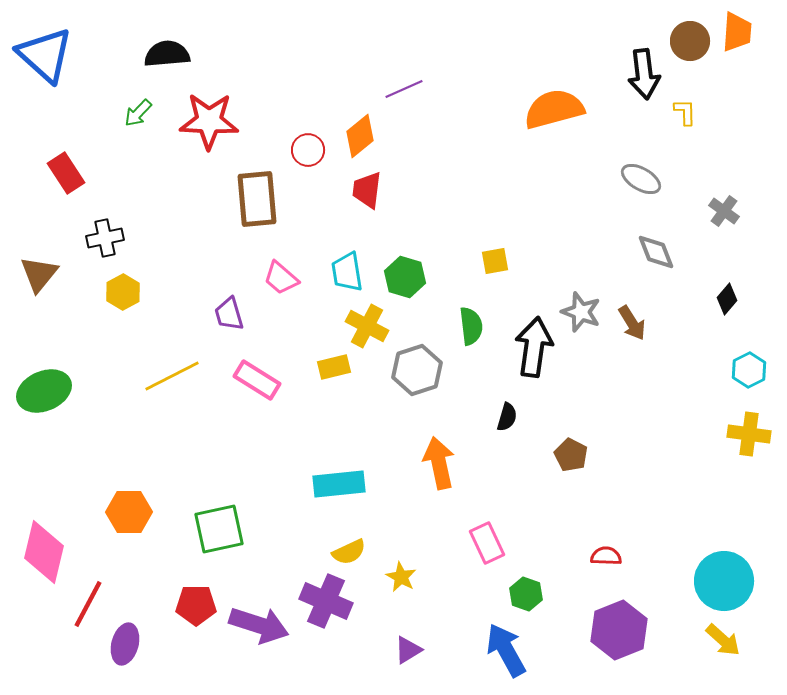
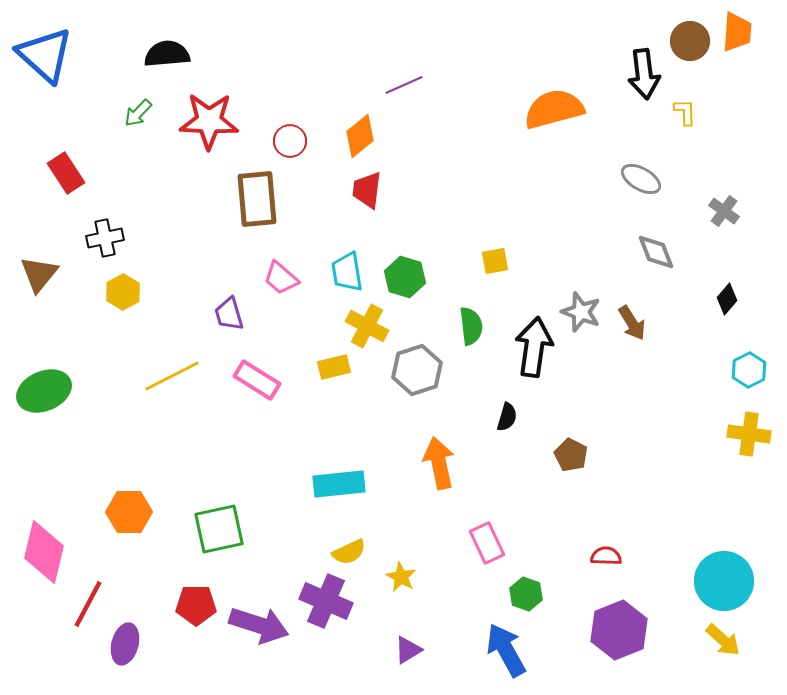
purple line at (404, 89): moved 4 px up
red circle at (308, 150): moved 18 px left, 9 px up
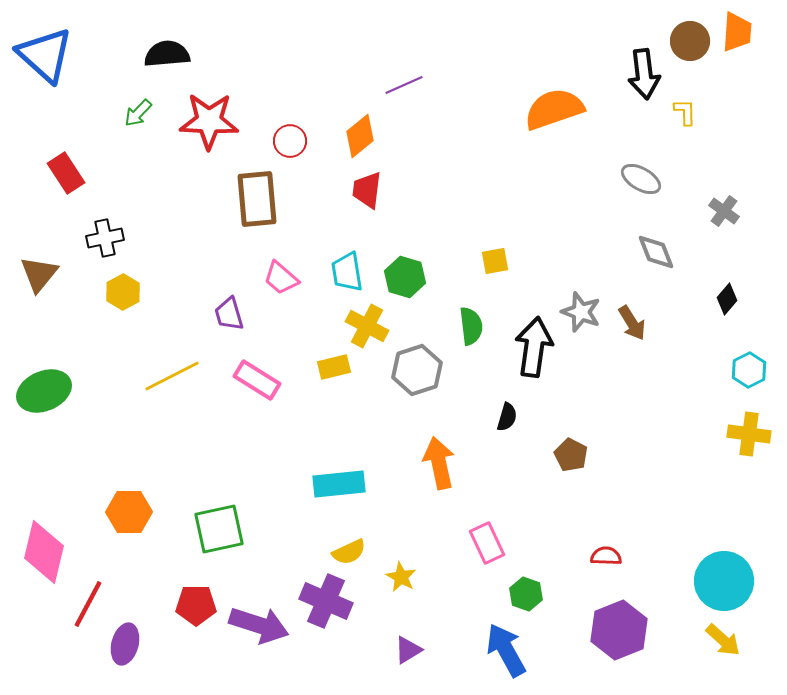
orange semicircle at (554, 109): rotated 4 degrees counterclockwise
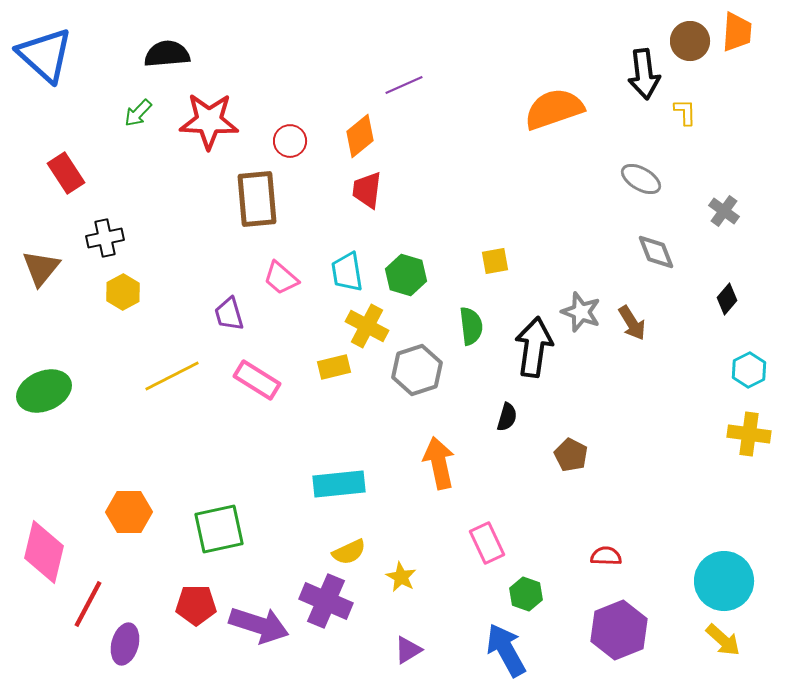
brown triangle at (39, 274): moved 2 px right, 6 px up
green hexagon at (405, 277): moved 1 px right, 2 px up
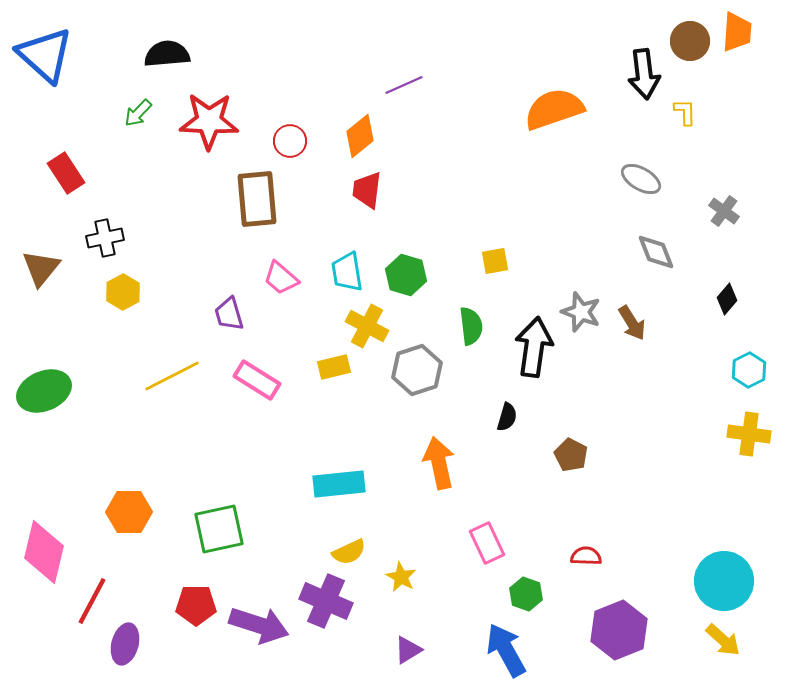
red semicircle at (606, 556): moved 20 px left
red line at (88, 604): moved 4 px right, 3 px up
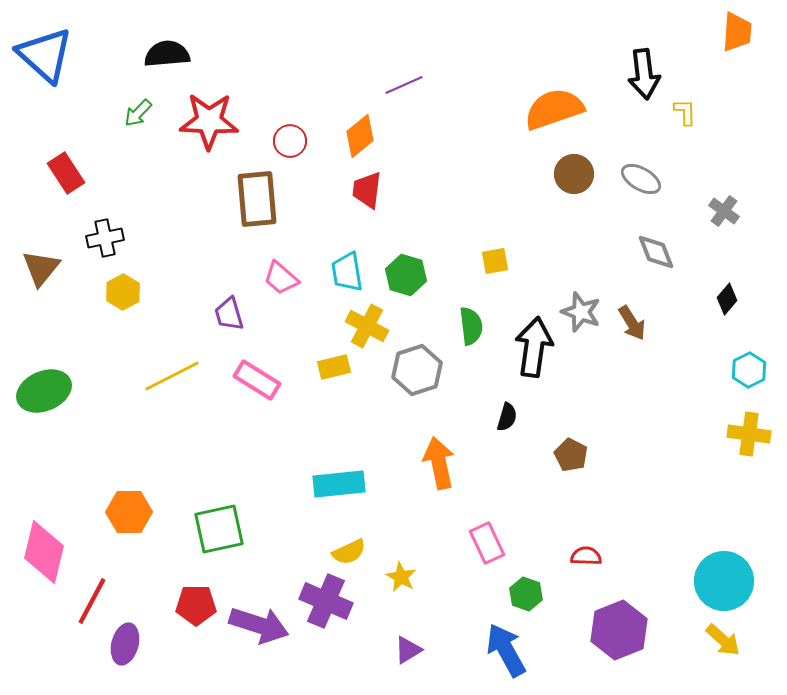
brown circle at (690, 41): moved 116 px left, 133 px down
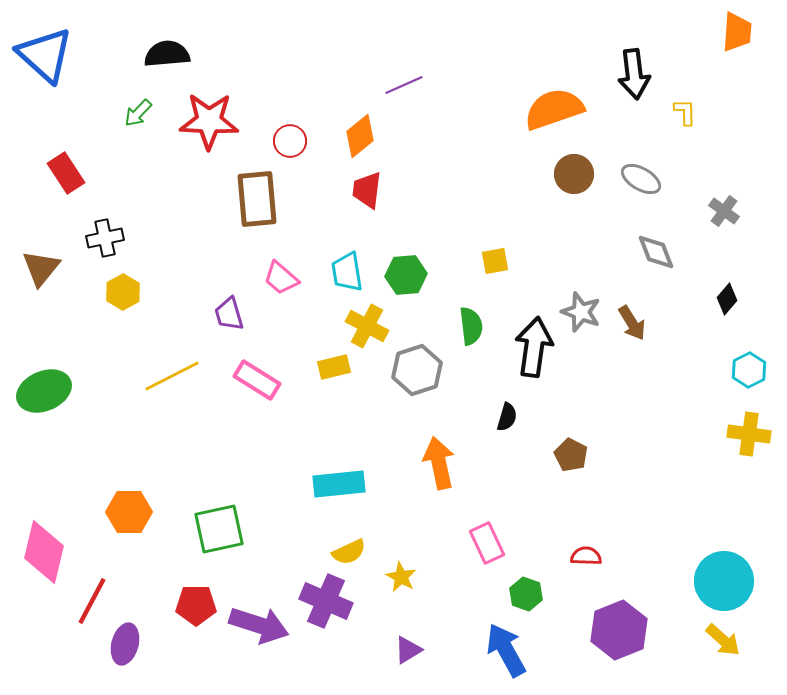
black arrow at (644, 74): moved 10 px left
green hexagon at (406, 275): rotated 21 degrees counterclockwise
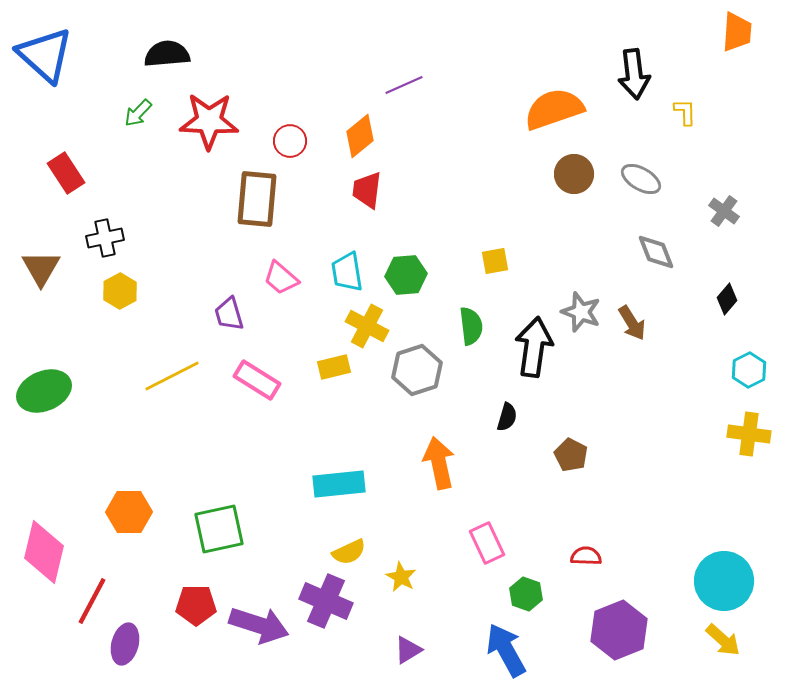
brown rectangle at (257, 199): rotated 10 degrees clockwise
brown triangle at (41, 268): rotated 9 degrees counterclockwise
yellow hexagon at (123, 292): moved 3 px left, 1 px up
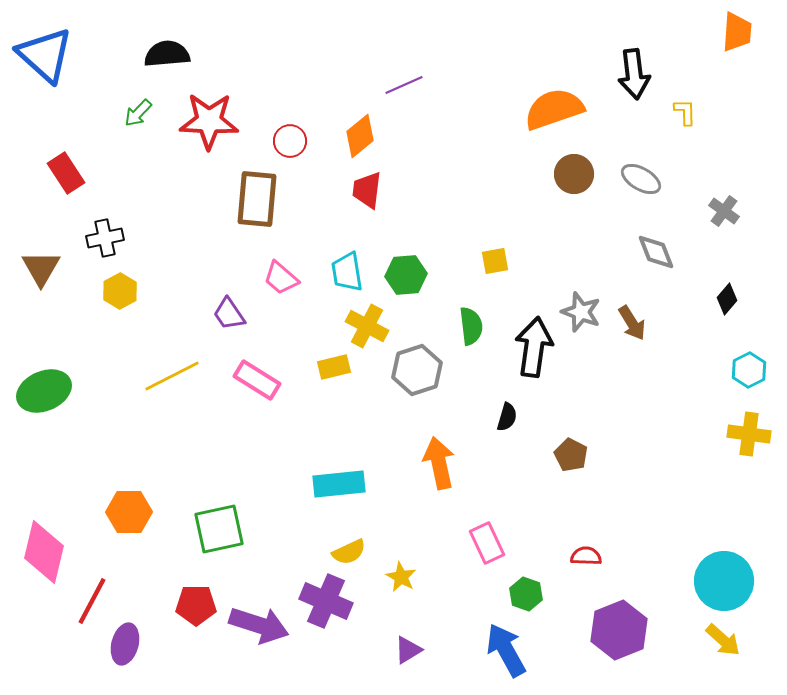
purple trapezoid at (229, 314): rotated 18 degrees counterclockwise
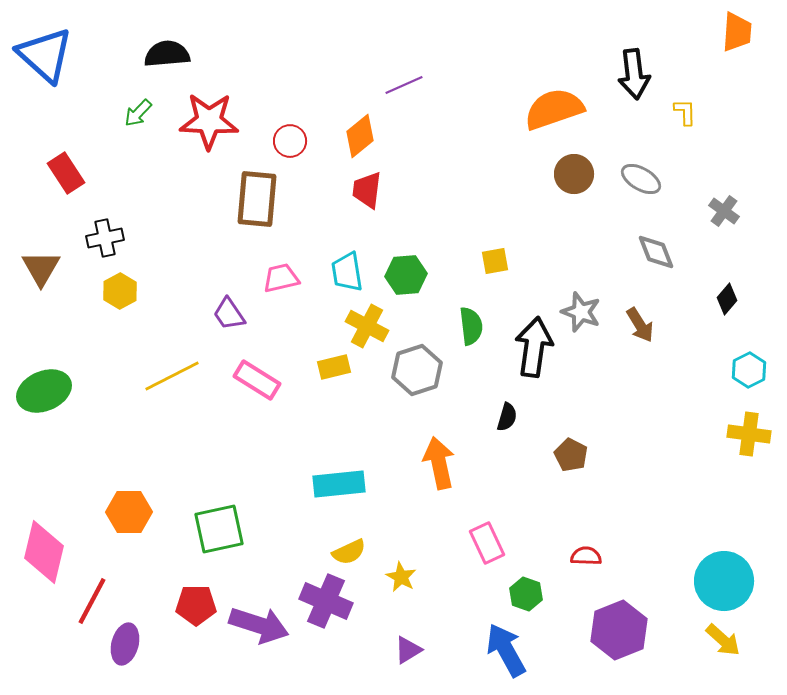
pink trapezoid at (281, 278): rotated 126 degrees clockwise
brown arrow at (632, 323): moved 8 px right, 2 px down
